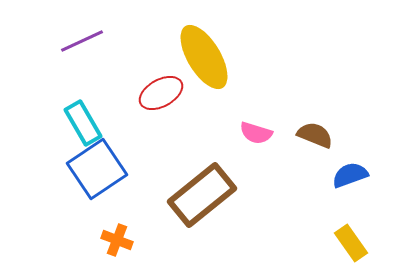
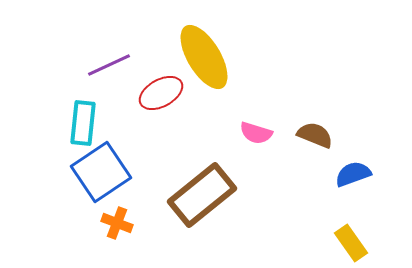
purple line: moved 27 px right, 24 px down
cyan rectangle: rotated 36 degrees clockwise
blue square: moved 4 px right, 3 px down
blue semicircle: moved 3 px right, 1 px up
orange cross: moved 17 px up
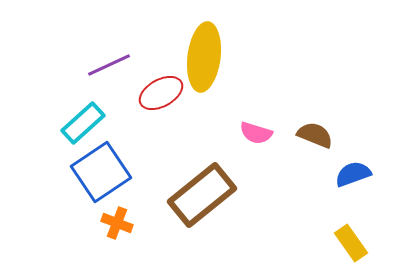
yellow ellipse: rotated 38 degrees clockwise
cyan rectangle: rotated 42 degrees clockwise
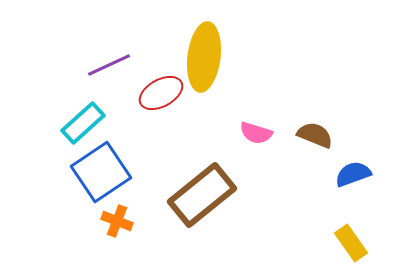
orange cross: moved 2 px up
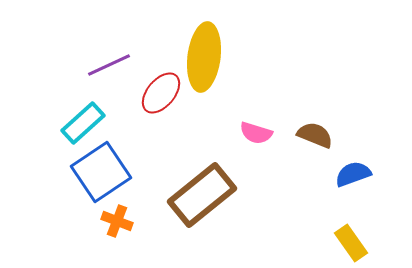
red ellipse: rotated 21 degrees counterclockwise
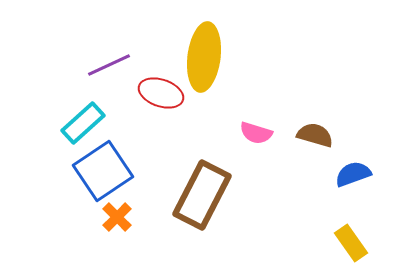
red ellipse: rotated 69 degrees clockwise
brown semicircle: rotated 6 degrees counterclockwise
blue square: moved 2 px right, 1 px up
brown rectangle: rotated 24 degrees counterclockwise
orange cross: moved 4 px up; rotated 24 degrees clockwise
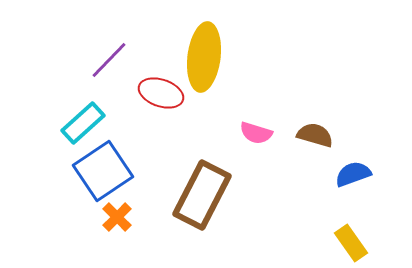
purple line: moved 5 px up; rotated 21 degrees counterclockwise
